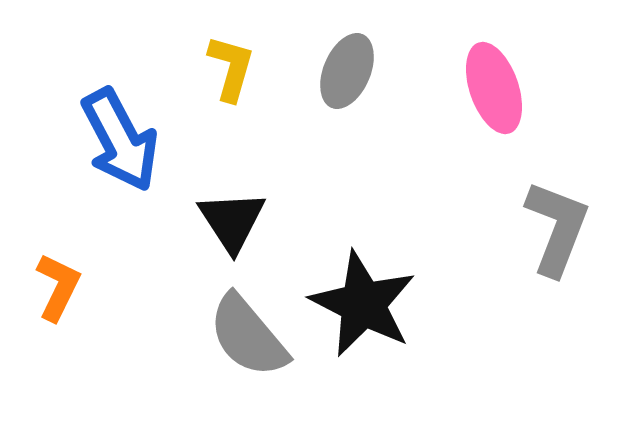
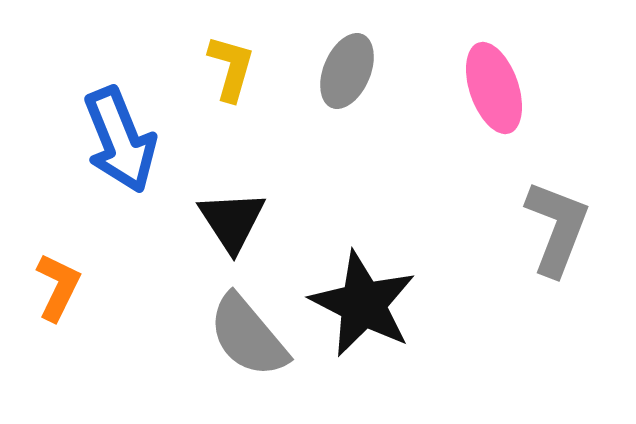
blue arrow: rotated 6 degrees clockwise
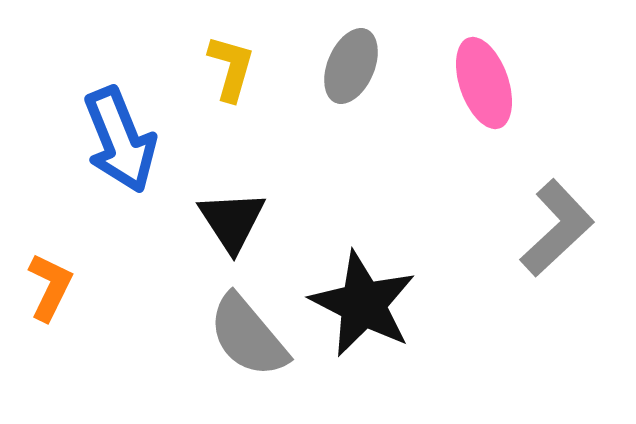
gray ellipse: moved 4 px right, 5 px up
pink ellipse: moved 10 px left, 5 px up
gray L-shape: rotated 26 degrees clockwise
orange L-shape: moved 8 px left
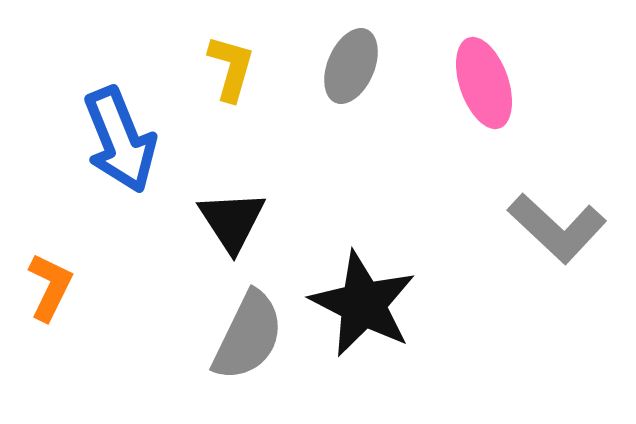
gray L-shape: rotated 86 degrees clockwise
gray semicircle: rotated 114 degrees counterclockwise
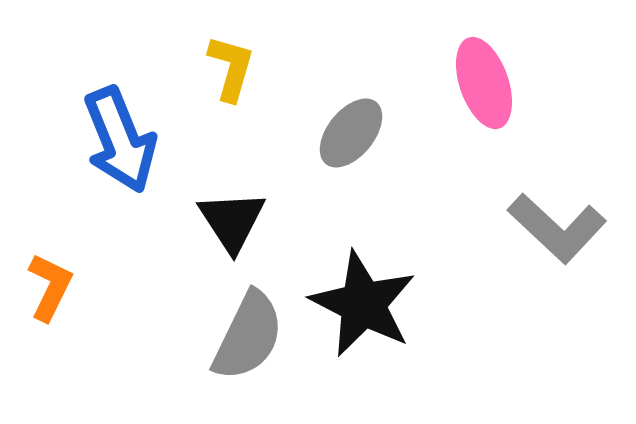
gray ellipse: moved 67 px down; rotated 16 degrees clockwise
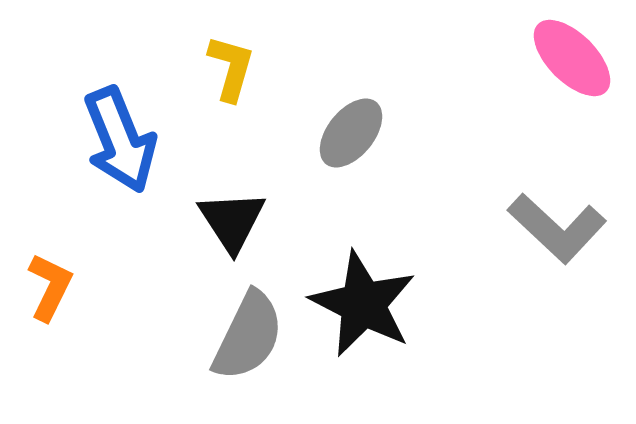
pink ellipse: moved 88 px right, 25 px up; rotated 26 degrees counterclockwise
